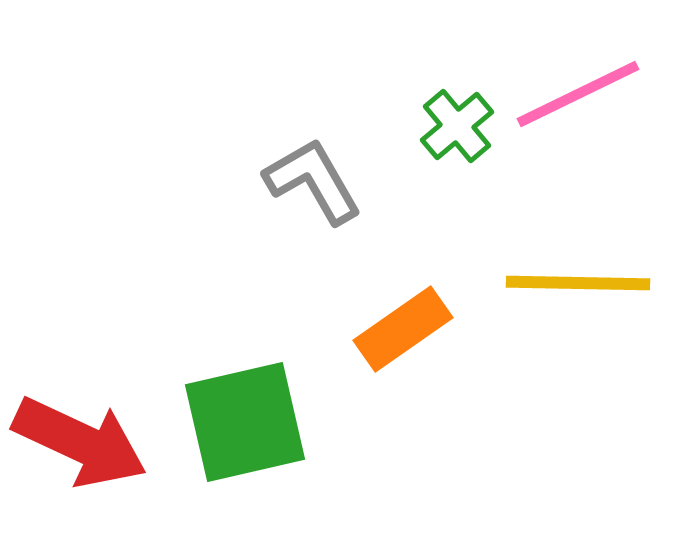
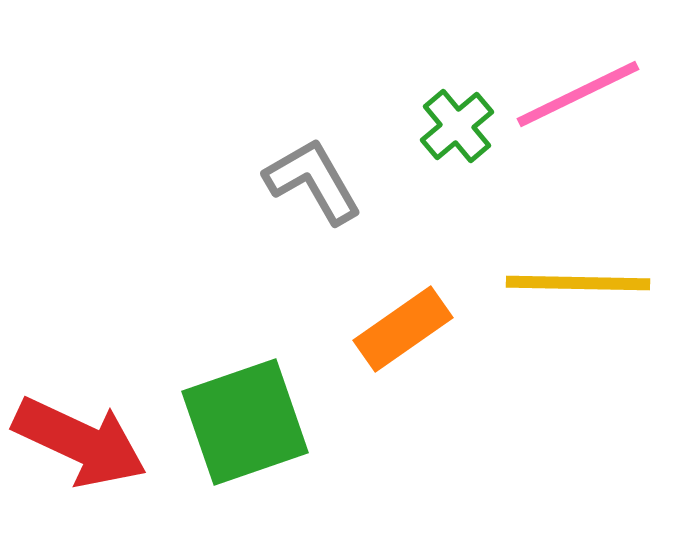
green square: rotated 6 degrees counterclockwise
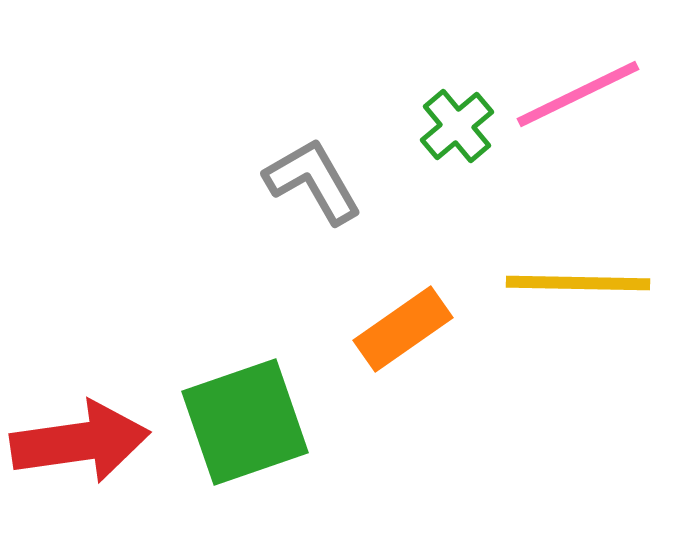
red arrow: rotated 33 degrees counterclockwise
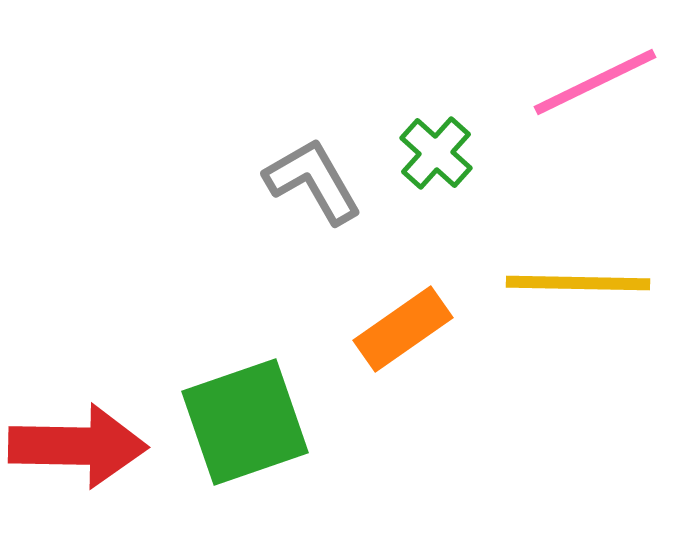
pink line: moved 17 px right, 12 px up
green cross: moved 21 px left, 27 px down; rotated 8 degrees counterclockwise
red arrow: moved 2 px left, 4 px down; rotated 9 degrees clockwise
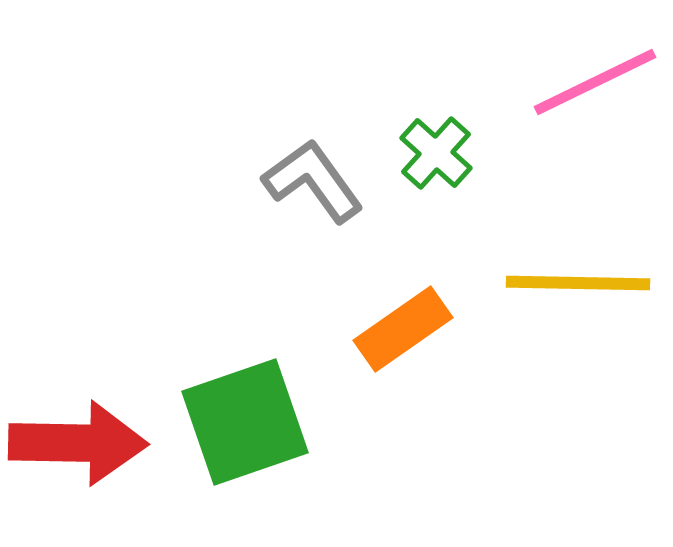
gray L-shape: rotated 6 degrees counterclockwise
red arrow: moved 3 px up
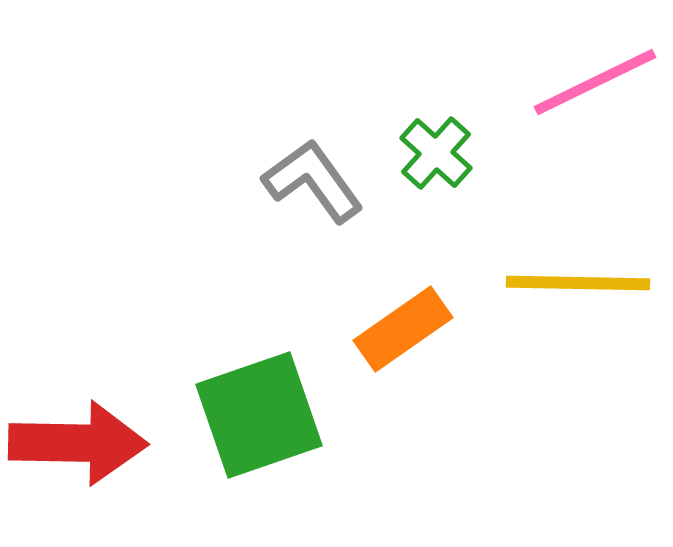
green square: moved 14 px right, 7 px up
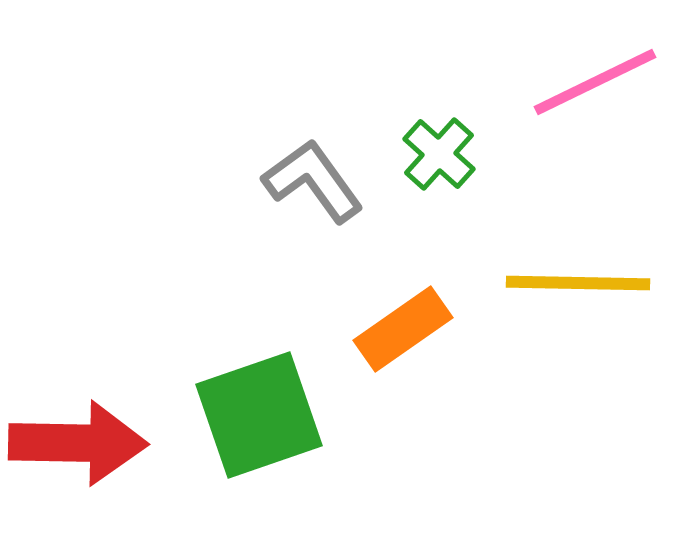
green cross: moved 3 px right, 1 px down
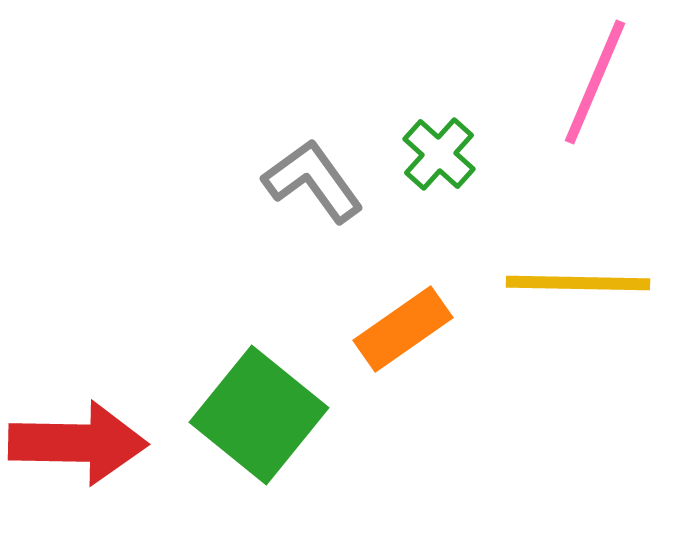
pink line: rotated 41 degrees counterclockwise
green square: rotated 32 degrees counterclockwise
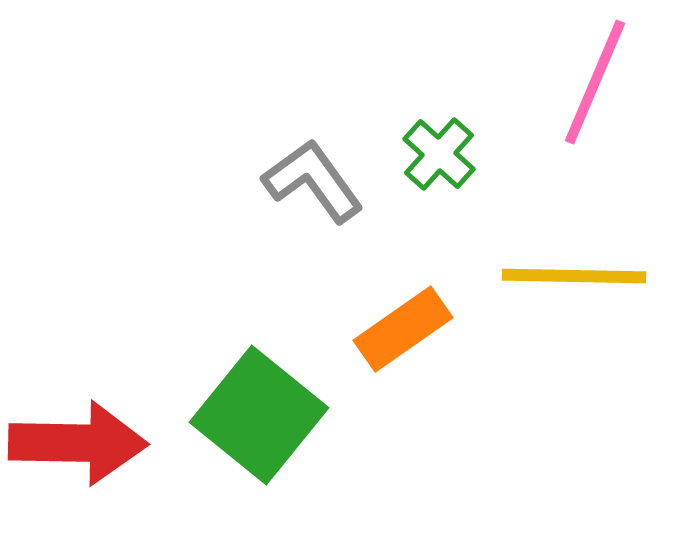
yellow line: moved 4 px left, 7 px up
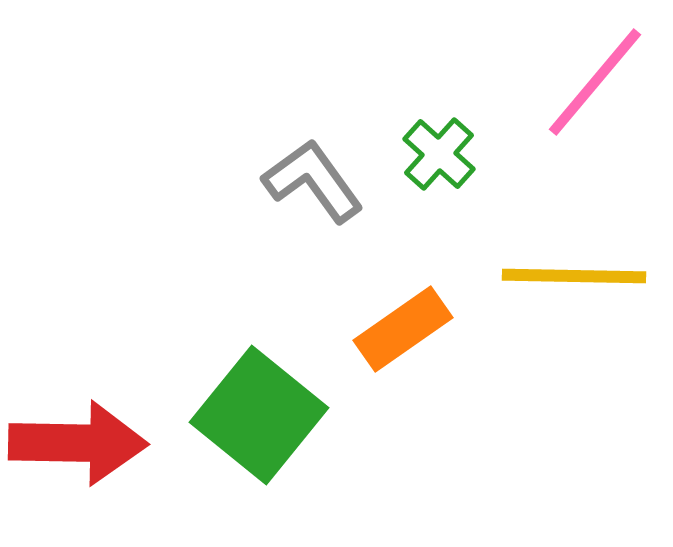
pink line: rotated 17 degrees clockwise
